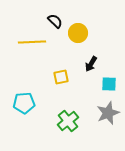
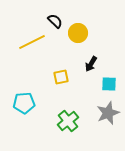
yellow line: rotated 24 degrees counterclockwise
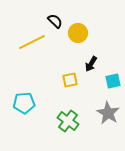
yellow square: moved 9 px right, 3 px down
cyan square: moved 4 px right, 3 px up; rotated 14 degrees counterclockwise
gray star: rotated 20 degrees counterclockwise
green cross: rotated 15 degrees counterclockwise
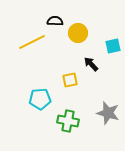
black semicircle: rotated 42 degrees counterclockwise
black arrow: rotated 105 degrees clockwise
cyan square: moved 35 px up
cyan pentagon: moved 16 px right, 4 px up
gray star: rotated 15 degrees counterclockwise
green cross: rotated 25 degrees counterclockwise
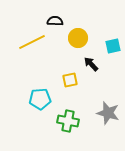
yellow circle: moved 5 px down
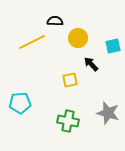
cyan pentagon: moved 20 px left, 4 px down
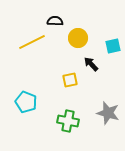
cyan pentagon: moved 6 px right, 1 px up; rotated 25 degrees clockwise
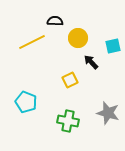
black arrow: moved 2 px up
yellow square: rotated 14 degrees counterclockwise
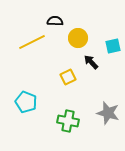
yellow square: moved 2 px left, 3 px up
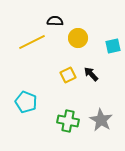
black arrow: moved 12 px down
yellow square: moved 2 px up
gray star: moved 7 px left, 7 px down; rotated 15 degrees clockwise
